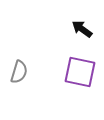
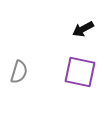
black arrow: moved 1 px right; rotated 65 degrees counterclockwise
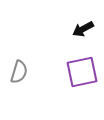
purple square: moved 2 px right; rotated 24 degrees counterclockwise
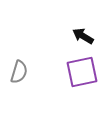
black arrow: moved 7 px down; rotated 60 degrees clockwise
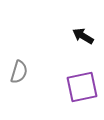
purple square: moved 15 px down
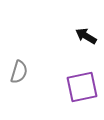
black arrow: moved 3 px right
